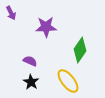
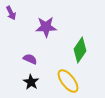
purple semicircle: moved 2 px up
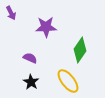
purple semicircle: moved 1 px up
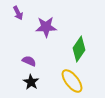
purple arrow: moved 7 px right
green diamond: moved 1 px left, 1 px up
purple semicircle: moved 1 px left, 3 px down
yellow ellipse: moved 4 px right
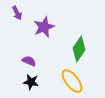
purple arrow: moved 1 px left
purple star: moved 2 px left; rotated 20 degrees counterclockwise
black star: rotated 21 degrees counterclockwise
